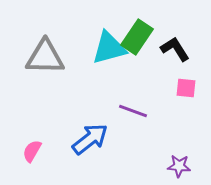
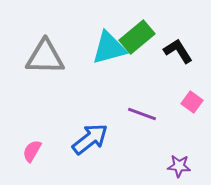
green rectangle: rotated 16 degrees clockwise
black L-shape: moved 3 px right, 2 px down
pink square: moved 6 px right, 14 px down; rotated 30 degrees clockwise
purple line: moved 9 px right, 3 px down
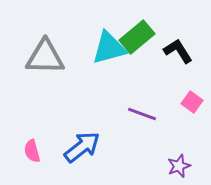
blue arrow: moved 8 px left, 8 px down
pink semicircle: rotated 45 degrees counterclockwise
purple star: rotated 25 degrees counterclockwise
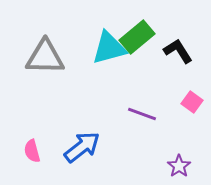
purple star: rotated 15 degrees counterclockwise
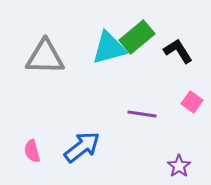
purple line: rotated 12 degrees counterclockwise
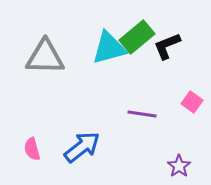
black L-shape: moved 11 px left, 5 px up; rotated 80 degrees counterclockwise
pink semicircle: moved 2 px up
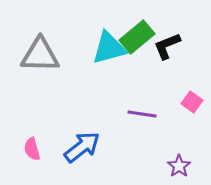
gray triangle: moved 5 px left, 2 px up
